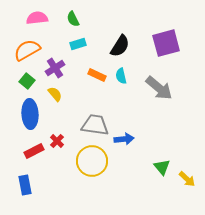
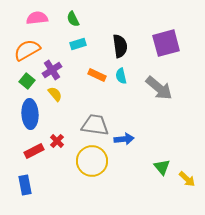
black semicircle: rotated 40 degrees counterclockwise
purple cross: moved 3 px left, 2 px down
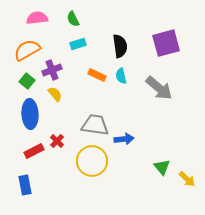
purple cross: rotated 12 degrees clockwise
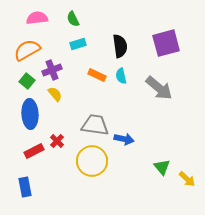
blue arrow: rotated 18 degrees clockwise
blue rectangle: moved 2 px down
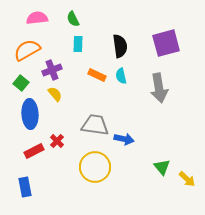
cyan rectangle: rotated 70 degrees counterclockwise
green square: moved 6 px left, 2 px down
gray arrow: rotated 40 degrees clockwise
yellow circle: moved 3 px right, 6 px down
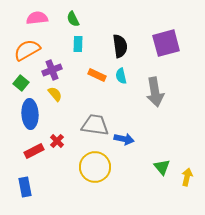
gray arrow: moved 4 px left, 4 px down
yellow arrow: moved 2 px up; rotated 120 degrees counterclockwise
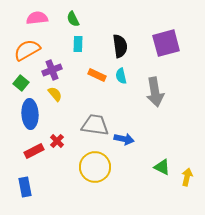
green triangle: rotated 24 degrees counterclockwise
